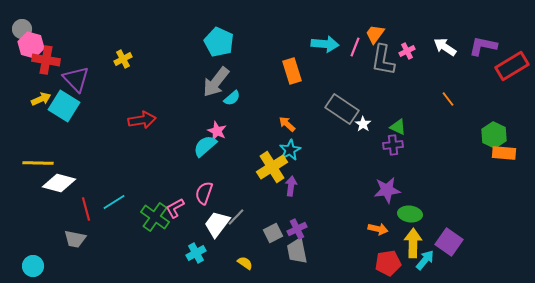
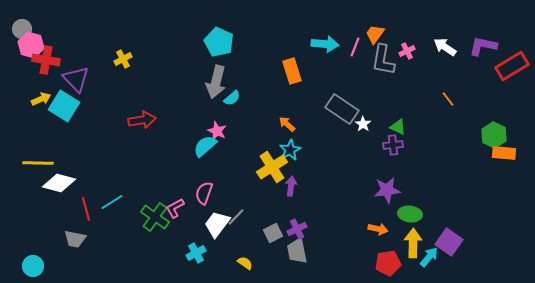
gray arrow at (216, 82): rotated 24 degrees counterclockwise
cyan line at (114, 202): moved 2 px left
cyan arrow at (425, 260): moved 4 px right, 3 px up
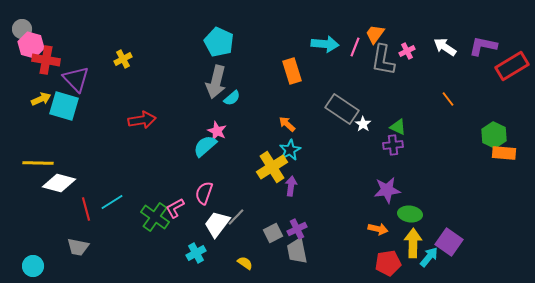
cyan square at (64, 106): rotated 16 degrees counterclockwise
gray trapezoid at (75, 239): moved 3 px right, 8 px down
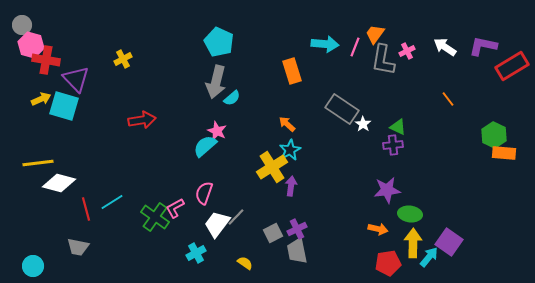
gray circle at (22, 29): moved 4 px up
yellow line at (38, 163): rotated 8 degrees counterclockwise
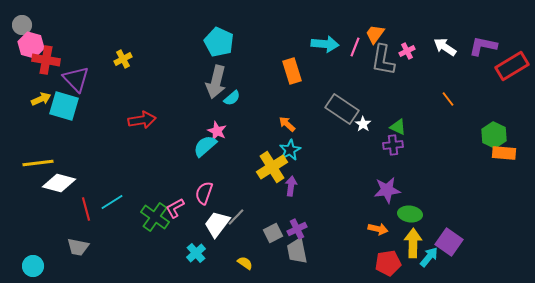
cyan cross at (196, 253): rotated 12 degrees counterclockwise
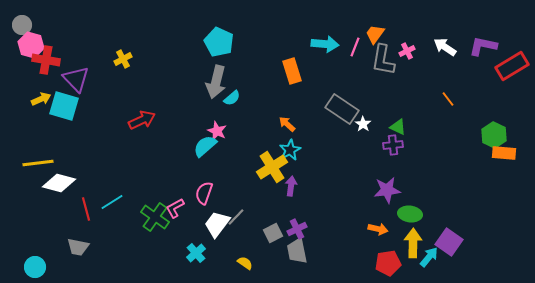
red arrow at (142, 120): rotated 16 degrees counterclockwise
cyan circle at (33, 266): moved 2 px right, 1 px down
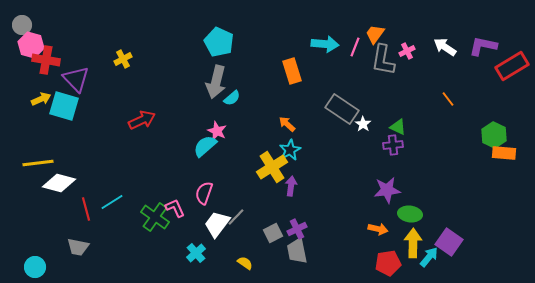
pink L-shape at (175, 208): rotated 95 degrees clockwise
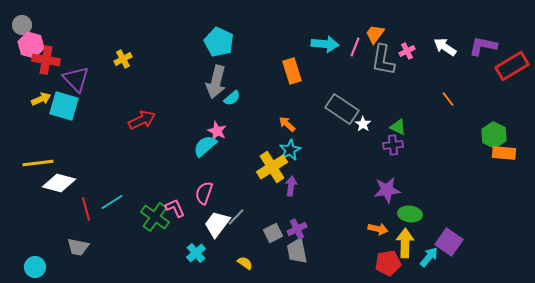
yellow arrow at (413, 243): moved 8 px left
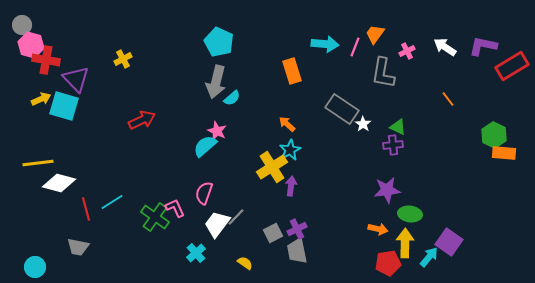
gray L-shape at (383, 60): moved 13 px down
